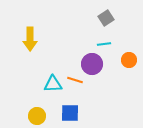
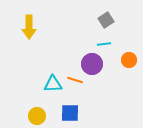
gray square: moved 2 px down
yellow arrow: moved 1 px left, 12 px up
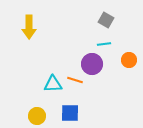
gray square: rotated 28 degrees counterclockwise
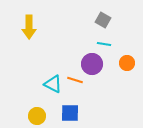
gray square: moved 3 px left
cyan line: rotated 16 degrees clockwise
orange circle: moved 2 px left, 3 px down
cyan triangle: rotated 30 degrees clockwise
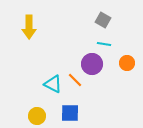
orange line: rotated 28 degrees clockwise
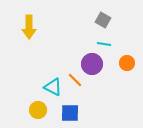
cyan triangle: moved 3 px down
yellow circle: moved 1 px right, 6 px up
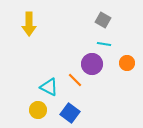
yellow arrow: moved 3 px up
cyan triangle: moved 4 px left
blue square: rotated 36 degrees clockwise
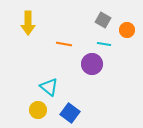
yellow arrow: moved 1 px left, 1 px up
orange circle: moved 33 px up
orange line: moved 11 px left, 36 px up; rotated 35 degrees counterclockwise
cyan triangle: rotated 12 degrees clockwise
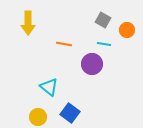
yellow circle: moved 7 px down
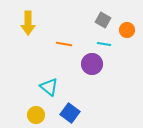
yellow circle: moved 2 px left, 2 px up
